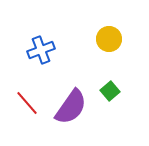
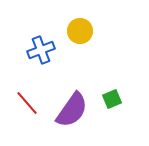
yellow circle: moved 29 px left, 8 px up
green square: moved 2 px right, 8 px down; rotated 18 degrees clockwise
purple semicircle: moved 1 px right, 3 px down
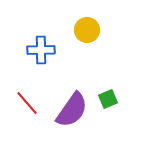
yellow circle: moved 7 px right, 1 px up
blue cross: rotated 20 degrees clockwise
green square: moved 4 px left
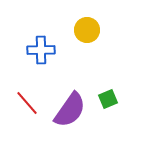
purple semicircle: moved 2 px left
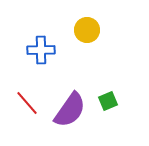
green square: moved 2 px down
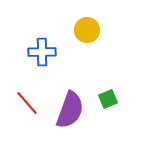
blue cross: moved 1 px right, 2 px down
green square: moved 2 px up
purple semicircle: rotated 15 degrees counterclockwise
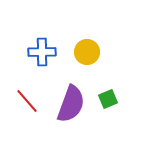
yellow circle: moved 22 px down
red line: moved 2 px up
purple semicircle: moved 1 px right, 6 px up
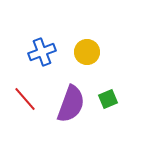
blue cross: rotated 20 degrees counterclockwise
red line: moved 2 px left, 2 px up
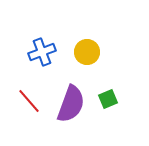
red line: moved 4 px right, 2 px down
